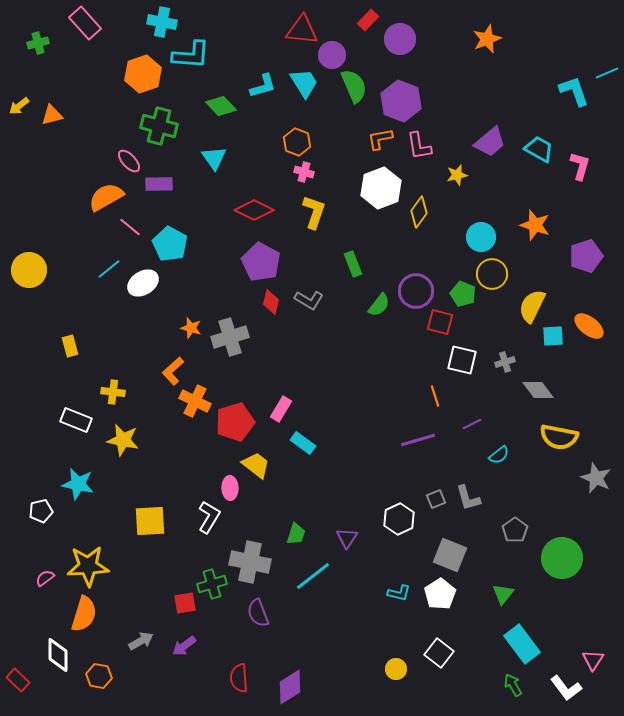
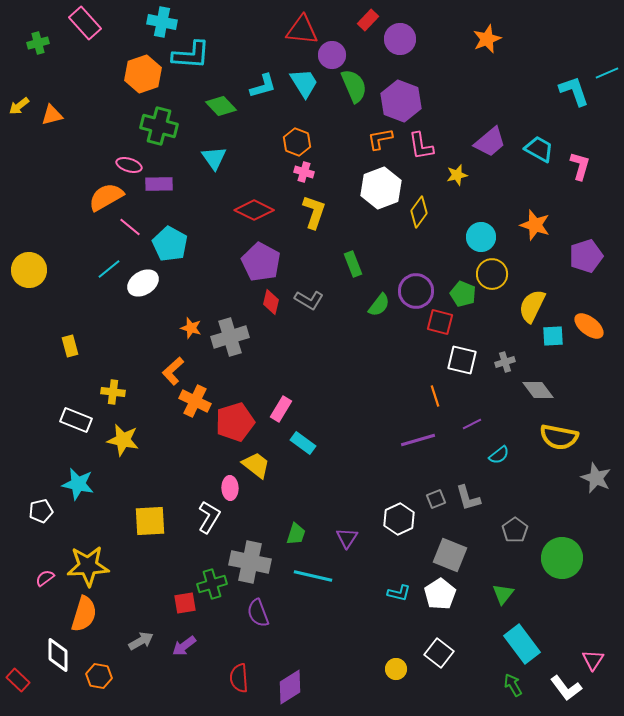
pink L-shape at (419, 146): moved 2 px right
pink ellipse at (129, 161): moved 4 px down; rotated 30 degrees counterclockwise
cyan line at (313, 576): rotated 51 degrees clockwise
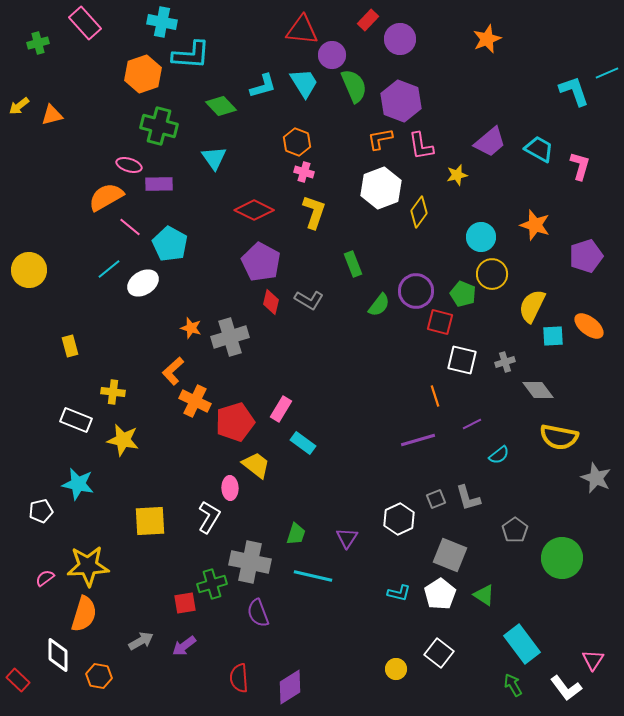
green triangle at (503, 594): moved 19 px left, 1 px down; rotated 35 degrees counterclockwise
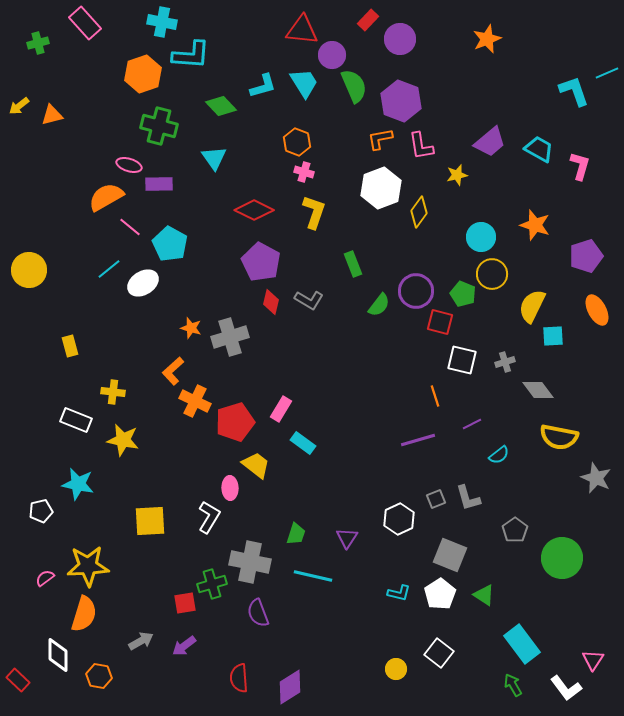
orange ellipse at (589, 326): moved 8 px right, 16 px up; rotated 24 degrees clockwise
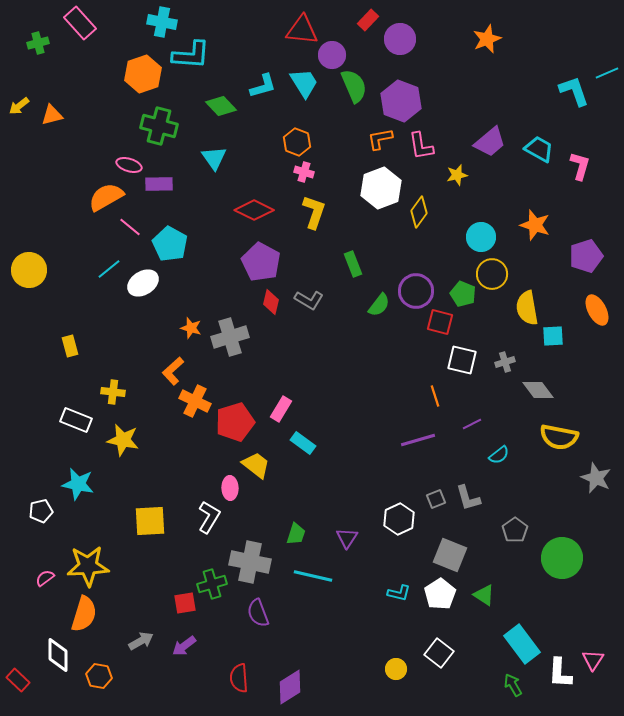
pink rectangle at (85, 23): moved 5 px left
yellow semicircle at (532, 306): moved 5 px left, 2 px down; rotated 36 degrees counterclockwise
white L-shape at (566, 688): moved 6 px left, 15 px up; rotated 40 degrees clockwise
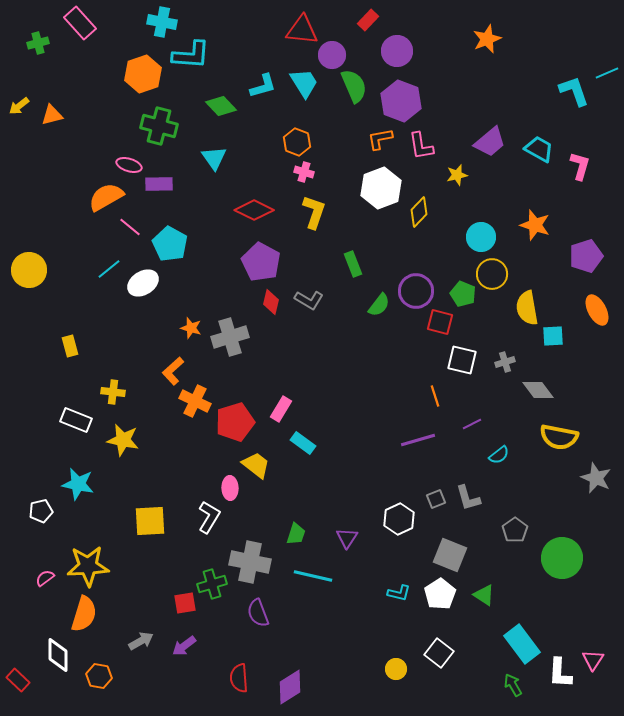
purple circle at (400, 39): moved 3 px left, 12 px down
yellow diamond at (419, 212): rotated 8 degrees clockwise
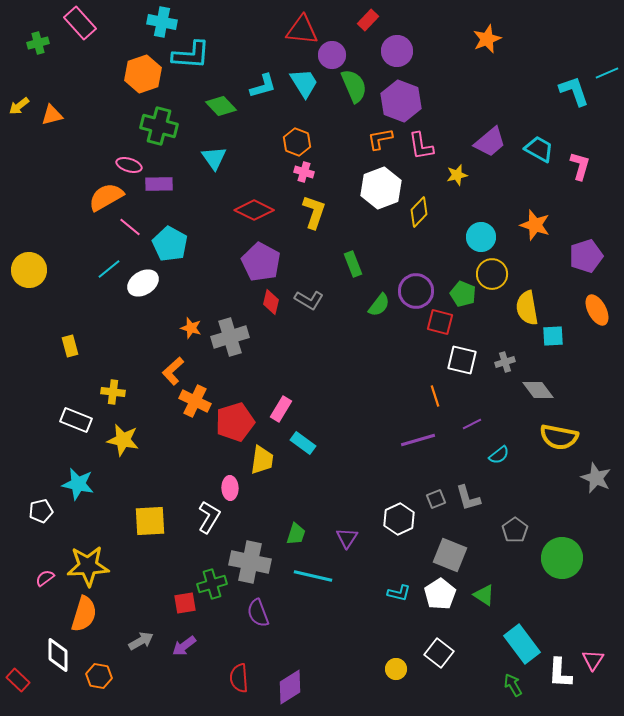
yellow trapezoid at (256, 465): moved 6 px right, 5 px up; rotated 60 degrees clockwise
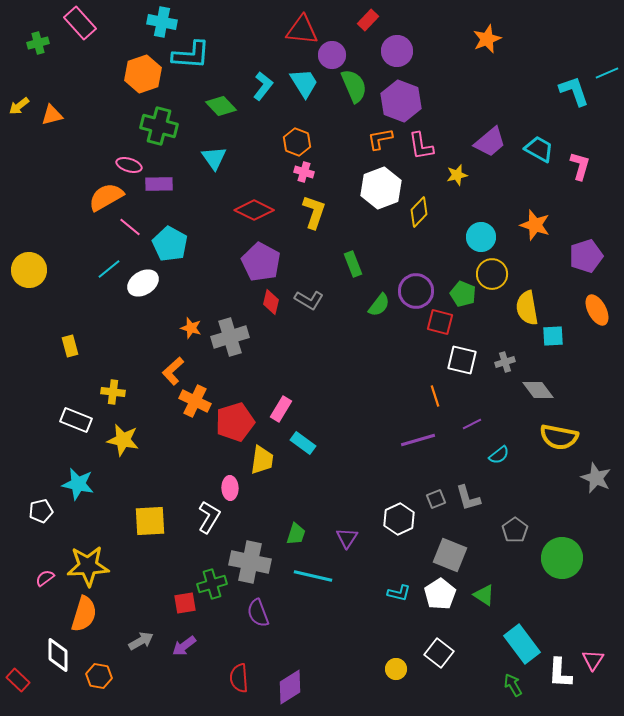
cyan L-shape at (263, 86): rotated 36 degrees counterclockwise
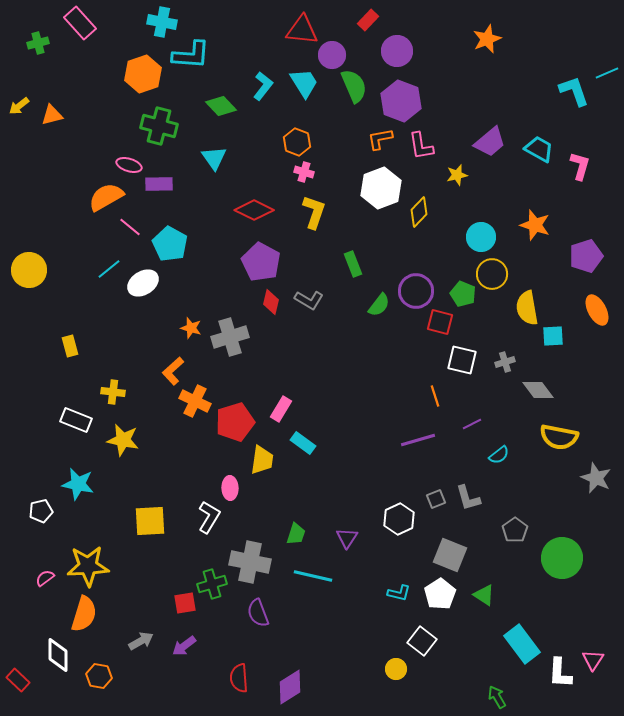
white square at (439, 653): moved 17 px left, 12 px up
green arrow at (513, 685): moved 16 px left, 12 px down
